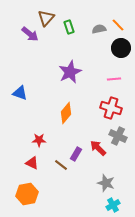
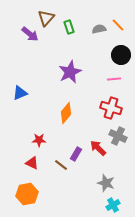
black circle: moved 7 px down
blue triangle: rotated 42 degrees counterclockwise
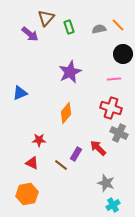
black circle: moved 2 px right, 1 px up
gray cross: moved 1 px right, 3 px up
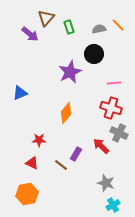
black circle: moved 29 px left
pink line: moved 4 px down
red arrow: moved 3 px right, 2 px up
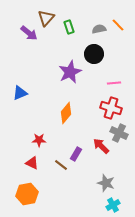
purple arrow: moved 1 px left, 1 px up
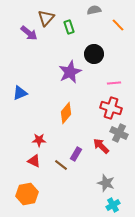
gray semicircle: moved 5 px left, 19 px up
red triangle: moved 2 px right, 2 px up
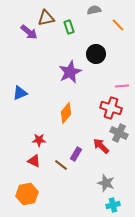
brown triangle: rotated 36 degrees clockwise
purple arrow: moved 1 px up
black circle: moved 2 px right
pink line: moved 8 px right, 3 px down
cyan cross: rotated 16 degrees clockwise
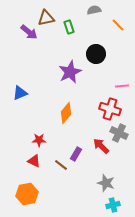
red cross: moved 1 px left, 1 px down
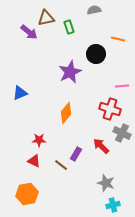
orange line: moved 14 px down; rotated 32 degrees counterclockwise
gray cross: moved 3 px right
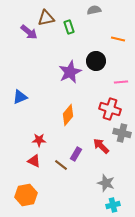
black circle: moved 7 px down
pink line: moved 1 px left, 4 px up
blue triangle: moved 4 px down
orange diamond: moved 2 px right, 2 px down
gray cross: rotated 12 degrees counterclockwise
orange hexagon: moved 1 px left, 1 px down
